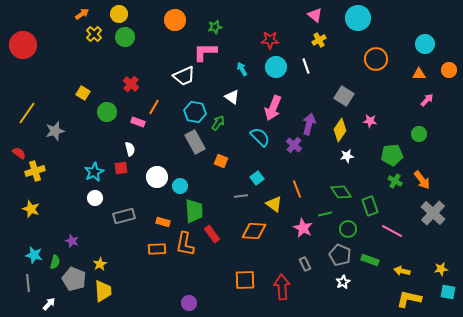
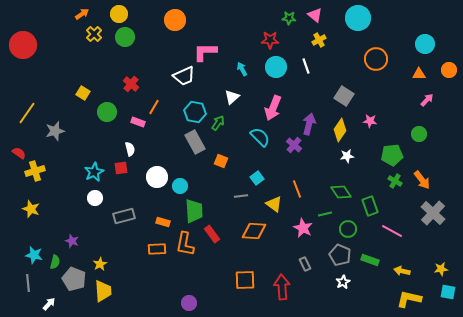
green star at (215, 27): moved 74 px right, 9 px up; rotated 16 degrees clockwise
white triangle at (232, 97): rotated 42 degrees clockwise
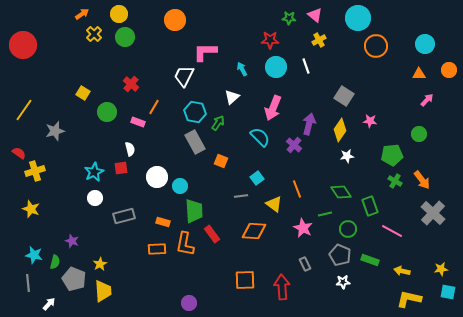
orange circle at (376, 59): moved 13 px up
white trapezoid at (184, 76): rotated 140 degrees clockwise
yellow line at (27, 113): moved 3 px left, 3 px up
white star at (343, 282): rotated 24 degrees clockwise
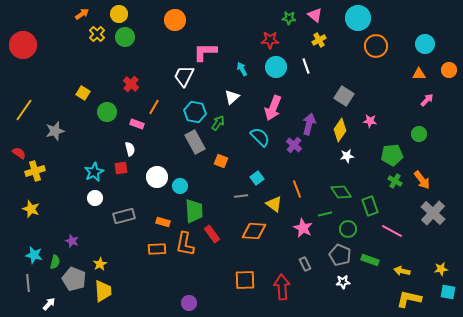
yellow cross at (94, 34): moved 3 px right
pink rectangle at (138, 122): moved 1 px left, 2 px down
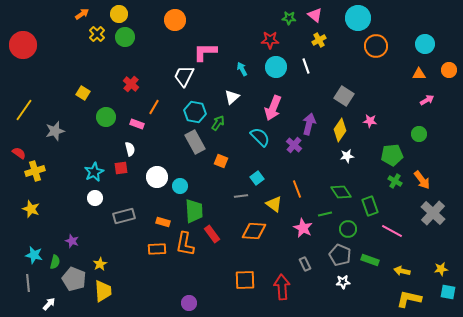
pink arrow at (427, 100): rotated 16 degrees clockwise
green circle at (107, 112): moved 1 px left, 5 px down
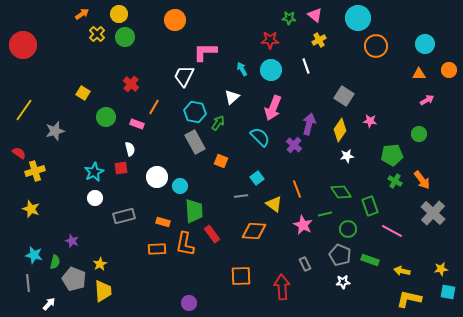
cyan circle at (276, 67): moved 5 px left, 3 px down
pink star at (303, 228): moved 3 px up
orange square at (245, 280): moved 4 px left, 4 px up
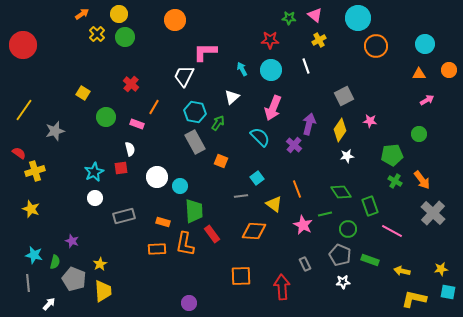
gray square at (344, 96): rotated 30 degrees clockwise
yellow L-shape at (409, 299): moved 5 px right
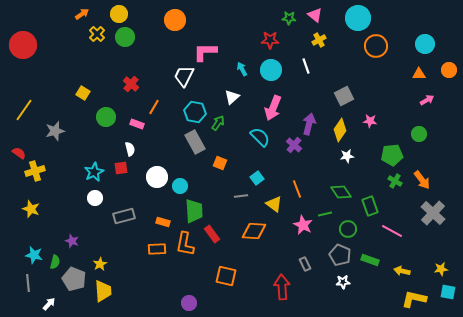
orange square at (221, 161): moved 1 px left, 2 px down
orange square at (241, 276): moved 15 px left; rotated 15 degrees clockwise
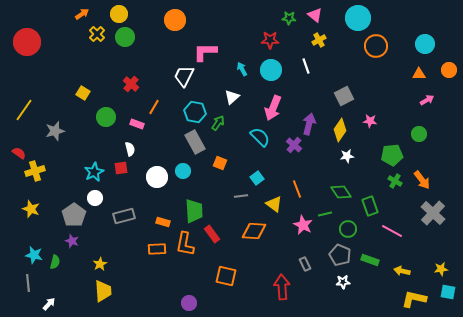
red circle at (23, 45): moved 4 px right, 3 px up
cyan circle at (180, 186): moved 3 px right, 15 px up
gray pentagon at (74, 279): moved 64 px up; rotated 15 degrees clockwise
